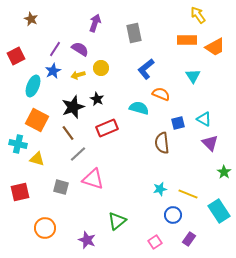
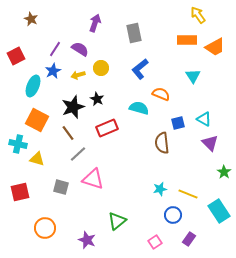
blue L-shape at (146, 69): moved 6 px left
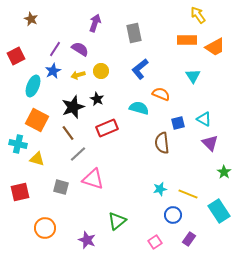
yellow circle at (101, 68): moved 3 px down
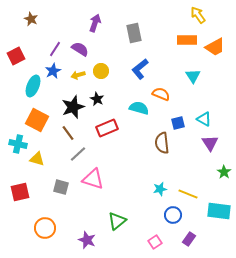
purple triangle at (210, 143): rotated 12 degrees clockwise
cyan rectangle at (219, 211): rotated 50 degrees counterclockwise
